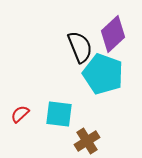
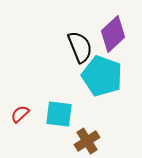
cyan pentagon: moved 1 px left, 2 px down
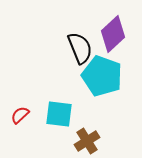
black semicircle: moved 1 px down
red semicircle: moved 1 px down
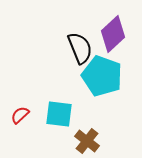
brown cross: rotated 20 degrees counterclockwise
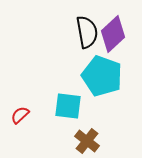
black semicircle: moved 7 px right, 16 px up; rotated 12 degrees clockwise
cyan square: moved 9 px right, 8 px up
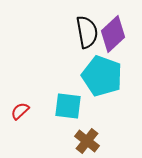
red semicircle: moved 4 px up
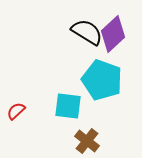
black semicircle: rotated 48 degrees counterclockwise
cyan pentagon: moved 4 px down
red semicircle: moved 4 px left
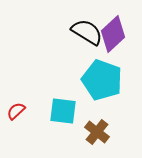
cyan square: moved 5 px left, 5 px down
brown cross: moved 10 px right, 9 px up
